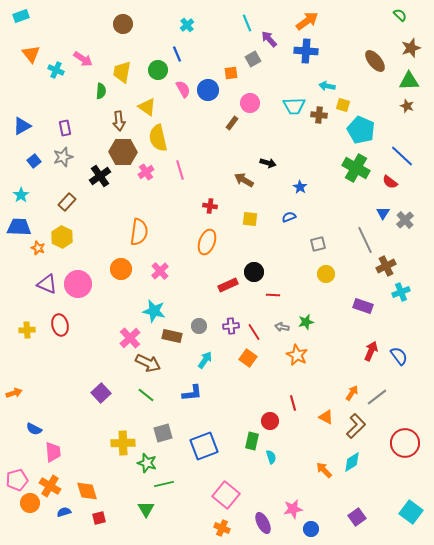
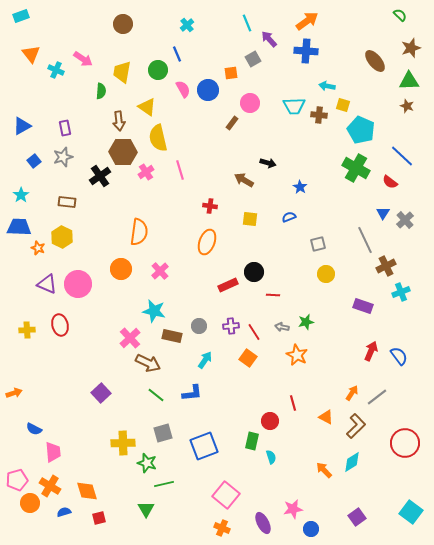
brown rectangle at (67, 202): rotated 54 degrees clockwise
green line at (146, 395): moved 10 px right
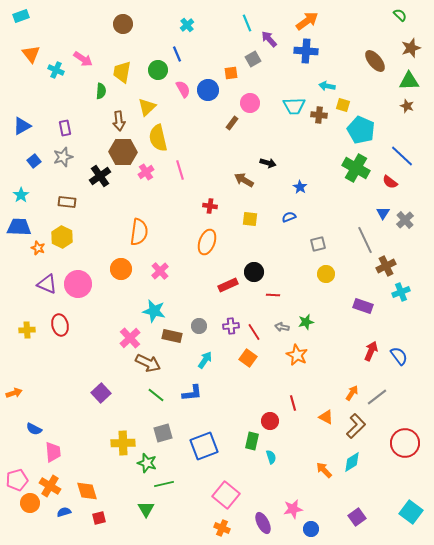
yellow triangle at (147, 107): rotated 42 degrees clockwise
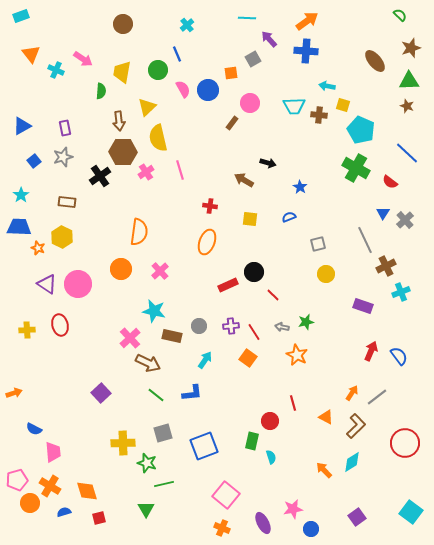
cyan line at (247, 23): moved 5 px up; rotated 66 degrees counterclockwise
blue line at (402, 156): moved 5 px right, 3 px up
purple triangle at (47, 284): rotated 10 degrees clockwise
red line at (273, 295): rotated 40 degrees clockwise
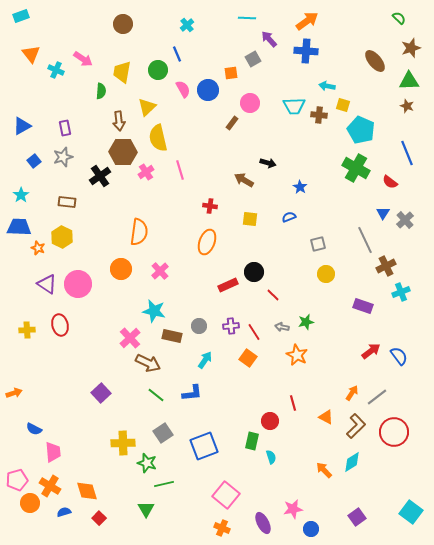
green semicircle at (400, 15): moved 1 px left, 3 px down
blue line at (407, 153): rotated 25 degrees clockwise
red arrow at (371, 351): rotated 30 degrees clockwise
gray square at (163, 433): rotated 18 degrees counterclockwise
red circle at (405, 443): moved 11 px left, 11 px up
red square at (99, 518): rotated 32 degrees counterclockwise
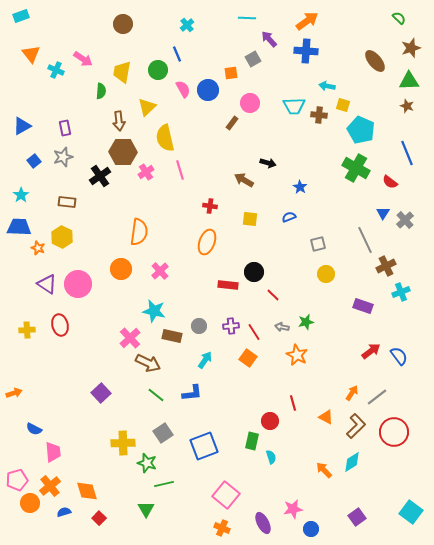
yellow semicircle at (158, 138): moved 7 px right
red rectangle at (228, 285): rotated 30 degrees clockwise
orange cross at (50, 486): rotated 20 degrees clockwise
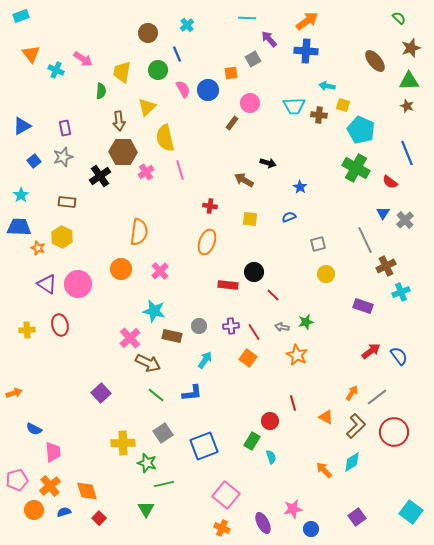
brown circle at (123, 24): moved 25 px right, 9 px down
green rectangle at (252, 441): rotated 18 degrees clockwise
orange circle at (30, 503): moved 4 px right, 7 px down
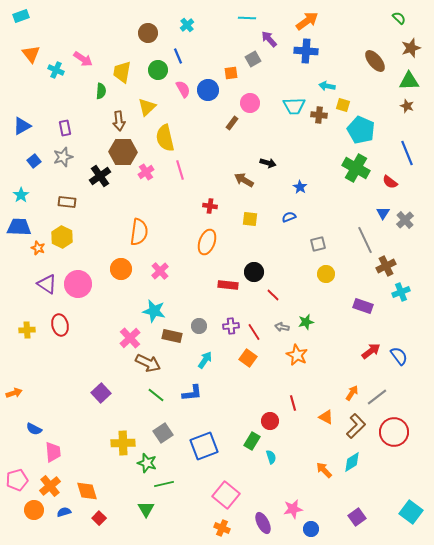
blue line at (177, 54): moved 1 px right, 2 px down
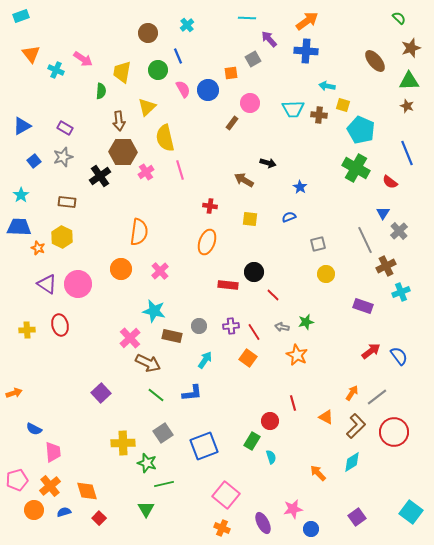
cyan trapezoid at (294, 106): moved 1 px left, 3 px down
purple rectangle at (65, 128): rotated 49 degrees counterclockwise
gray cross at (405, 220): moved 6 px left, 11 px down
orange arrow at (324, 470): moved 6 px left, 3 px down
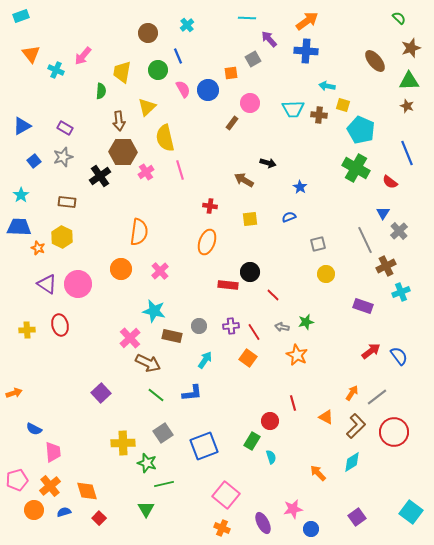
pink arrow at (83, 59): moved 3 px up; rotated 96 degrees clockwise
yellow square at (250, 219): rotated 14 degrees counterclockwise
black circle at (254, 272): moved 4 px left
